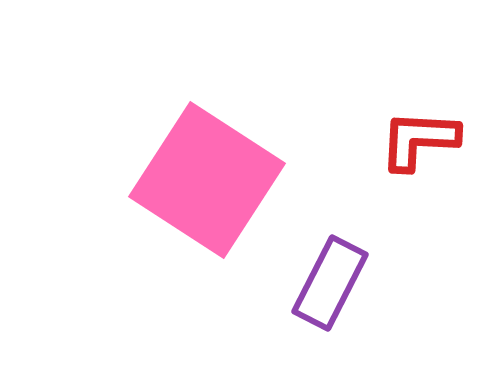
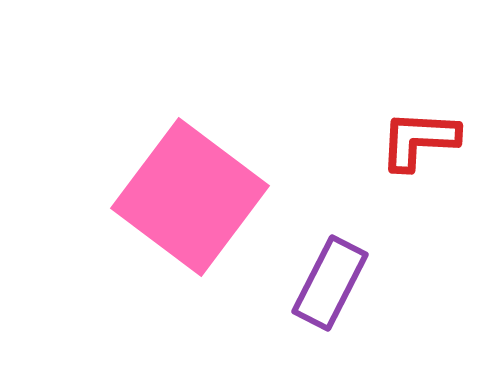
pink square: moved 17 px left, 17 px down; rotated 4 degrees clockwise
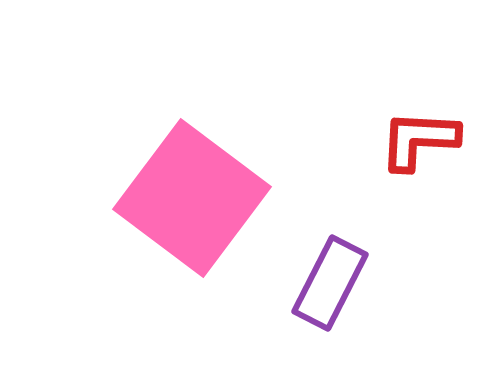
pink square: moved 2 px right, 1 px down
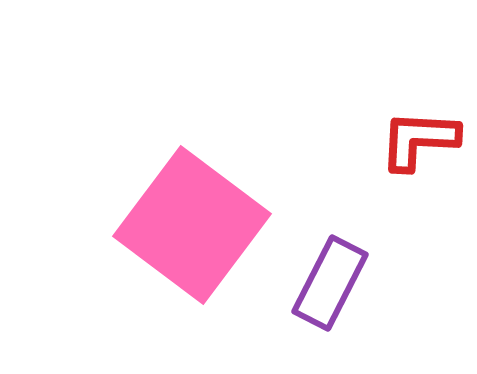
pink square: moved 27 px down
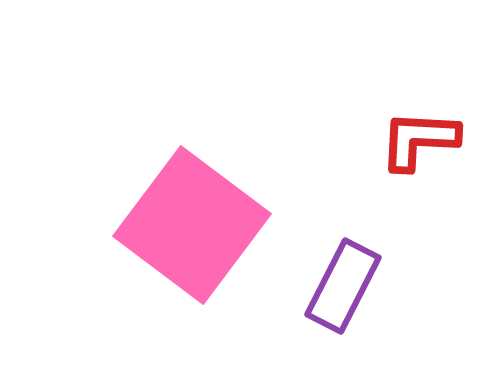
purple rectangle: moved 13 px right, 3 px down
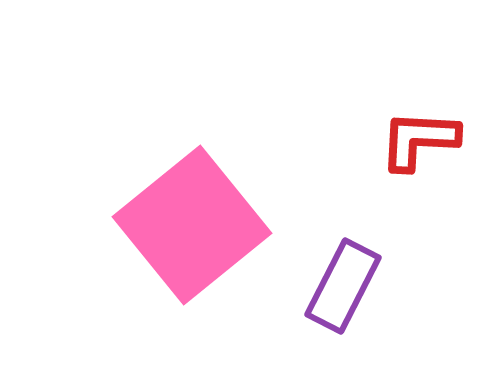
pink square: rotated 14 degrees clockwise
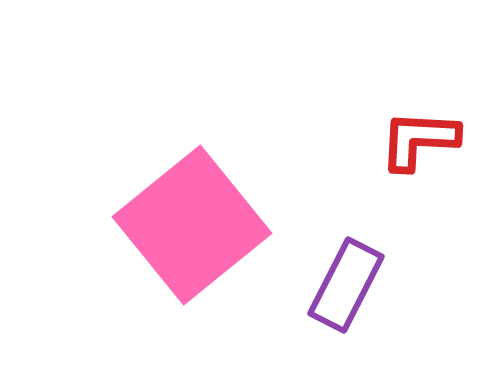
purple rectangle: moved 3 px right, 1 px up
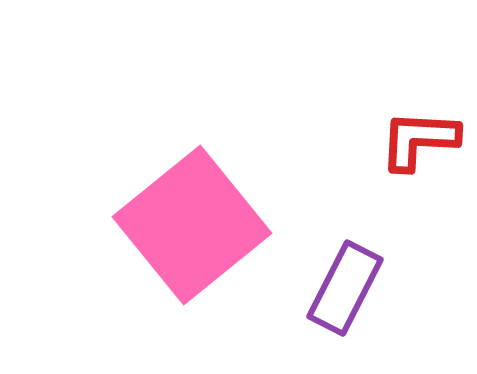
purple rectangle: moved 1 px left, 3 px down
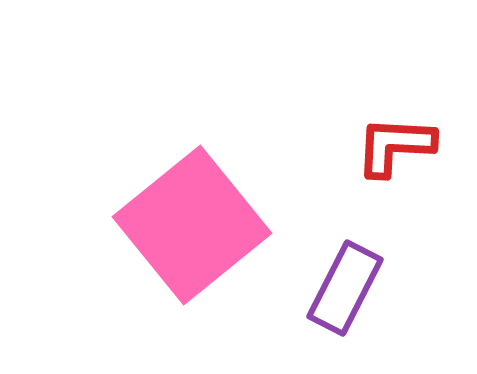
red L-shape: moved 24 px left, 6 px down
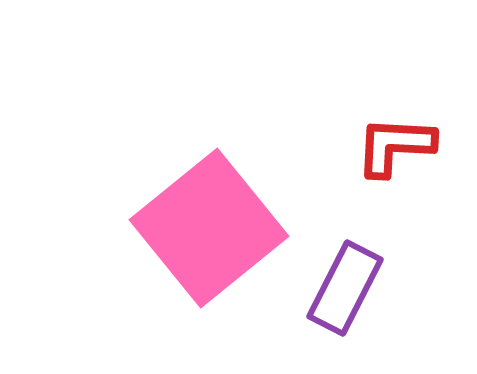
pink square: moved 17 px right, 3 px down
